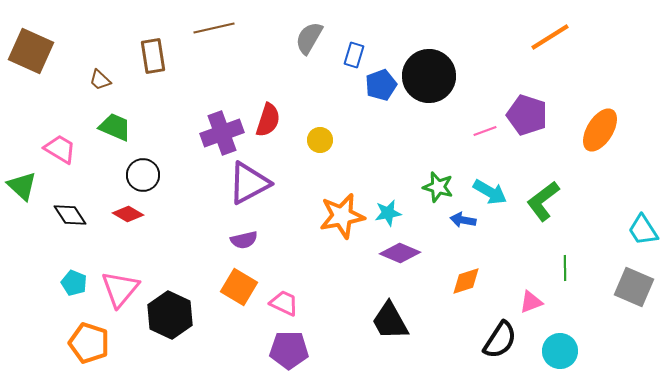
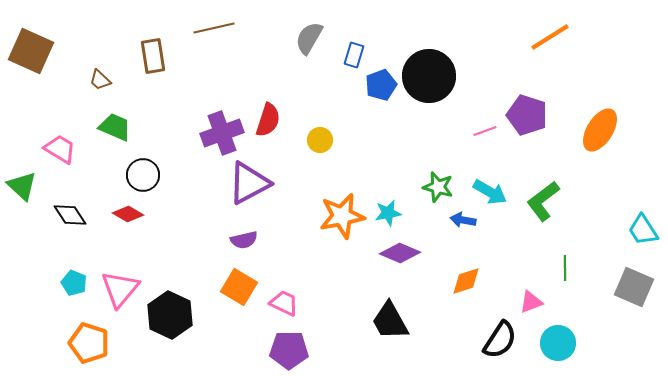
cyan circle at (560, 351): moved 2 px left, 8 px up
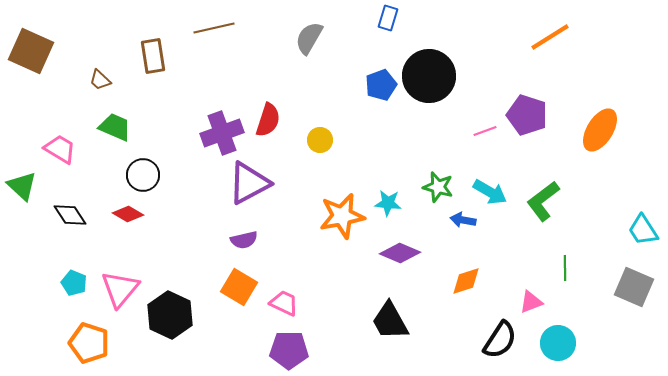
blue rectangle at (354, 55): moved 34 px right, 37 px up
cyan star at (388, 213): moved 10 px up; rotated 16 degrees clockwise
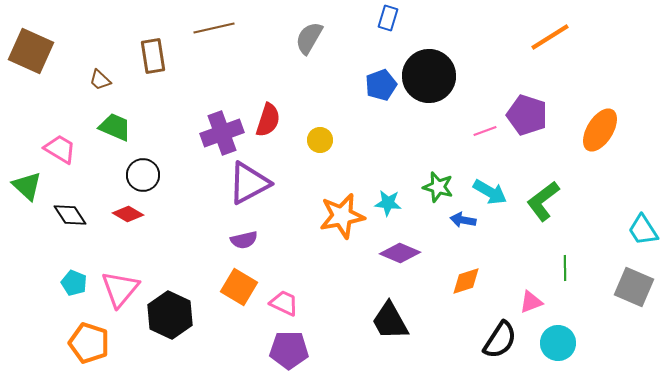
green triangle at (22, 186): moved 5 px right
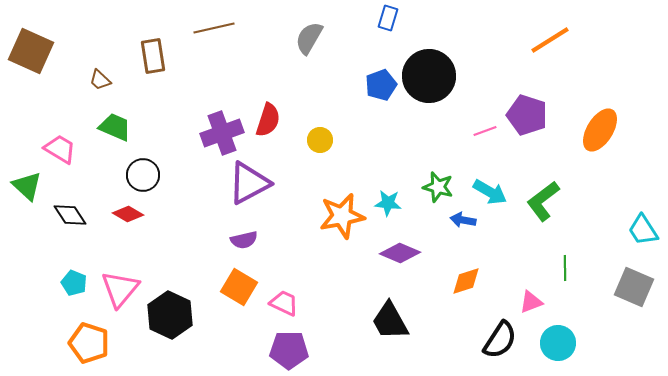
orange line at (550, 37): moved 3 px down
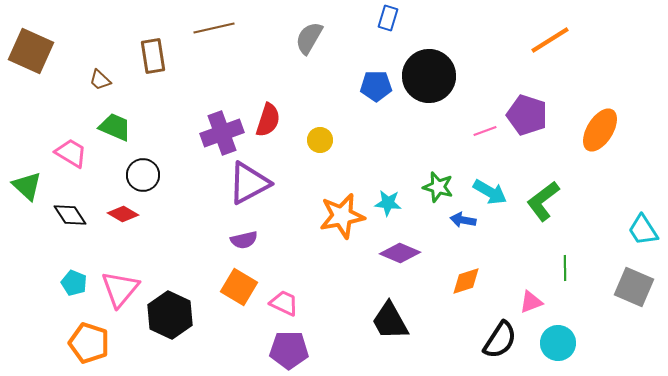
blue pentagon at (381, 85): moved 5 px left, 1 px down; rotated 20 degrees clockwise
pink trapezoid at (60, 149): moved 11 px right, 4 px down
red diamond at (128, 214): moved 5 px left
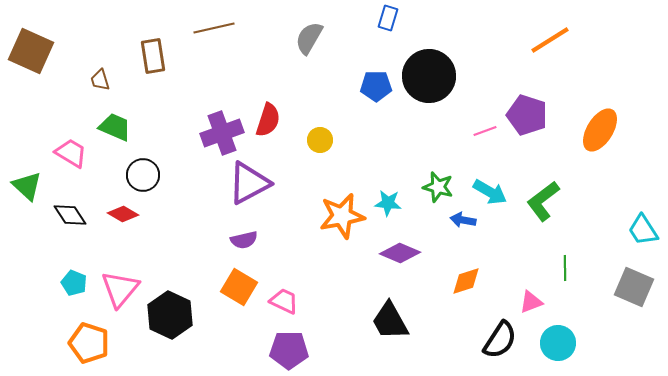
brown trapezoid at (100, 80): rotated 30 degrees clockwise
pink trapezoid at (284, 303): moved 2 px up
